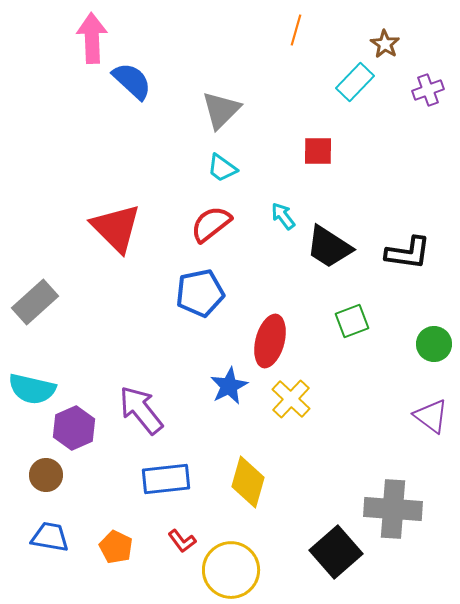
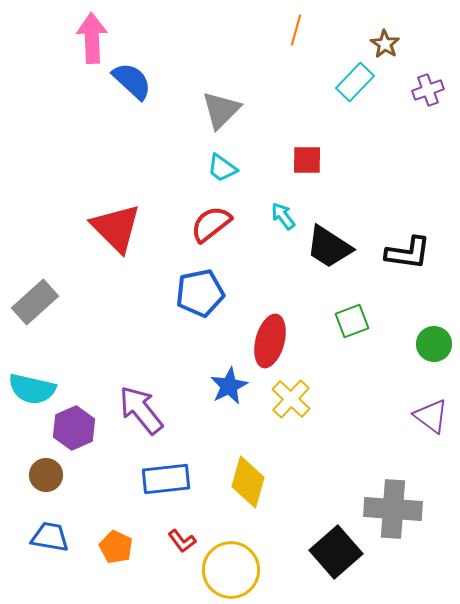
red square: moved 11 px left, 9 px down
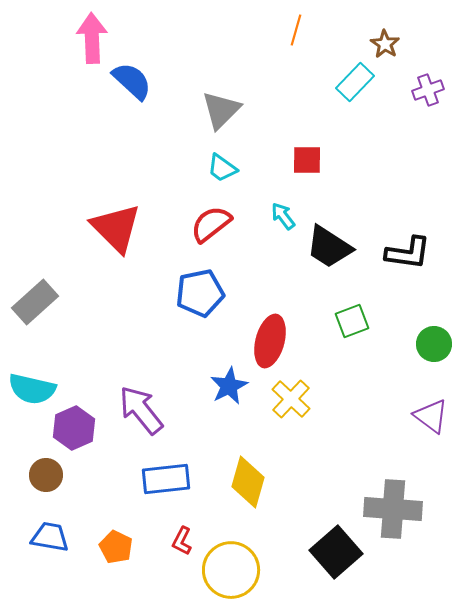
red L-shape: rotated 64 degrees clockwise
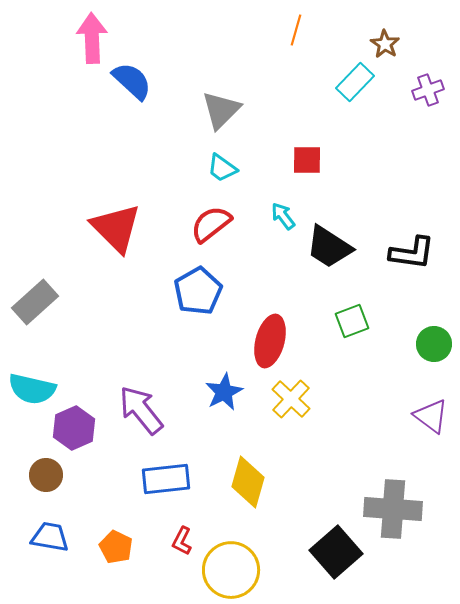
black L-shape: moved 4 px right
blue pentagon: moved 2 px left, 2 px up; rotated 18 degrees counterclockwise
blue star: moved 5 px left, 6 px down
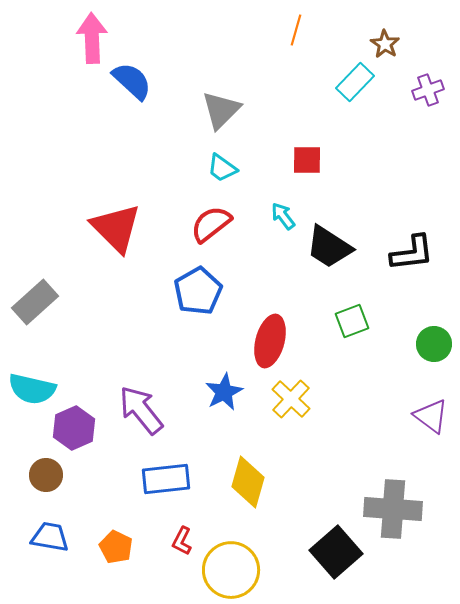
black L-shape: rotated 15 degrees counterclockwise
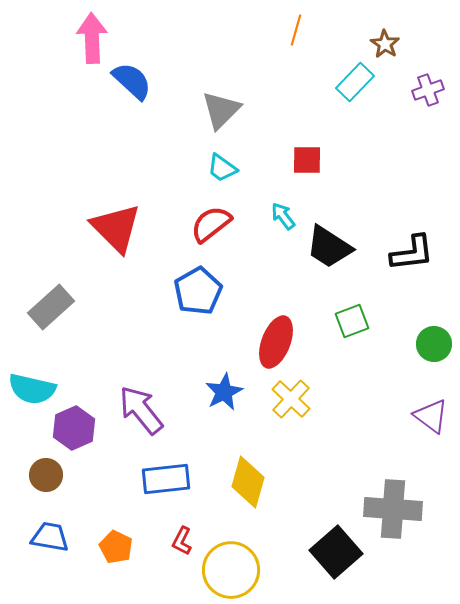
gray rectangle: moved 16 px right, 5 px down
red ellipse: moved 6 px right, 1 px down; rotated 6 degrees clockwise
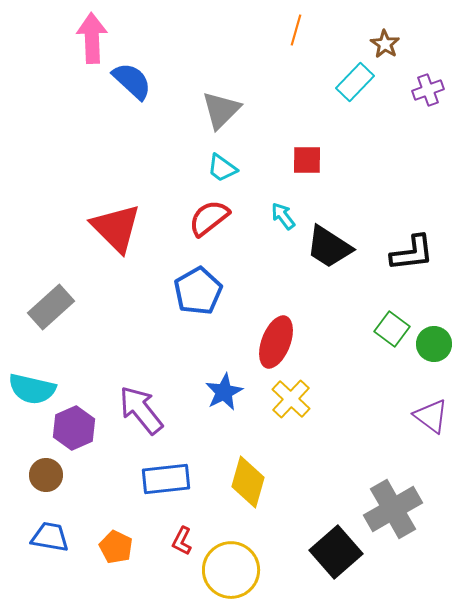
red semicircle: moved 2 px left, 6 px up
green square: moved 40 px right, 8 px down; rotated 32 degrees counterclockwise
gray cross: rotated 34 degrees counterclockwise
